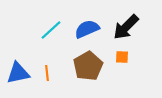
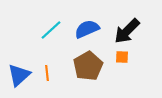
black arrow: moved 1 px right, 4 px down
blue triangle: moved 1 px right, 2 px down; rotated 30 degrees counterclockwise
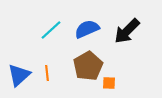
orange square: moved 13 px left, 26 px down
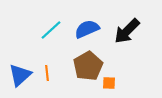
blue triangle: moved 1 px right
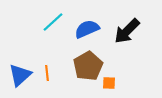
cyan line: moved 2 px right, 8 px up
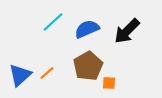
orange line: rotated 56 degrees clockwise
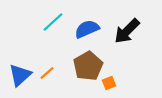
orange square: rotated 24 degrees counterclockwise
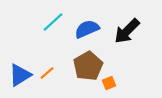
blue triangle: rotated 10 degrees clockwise
